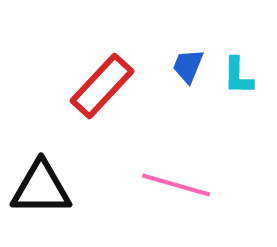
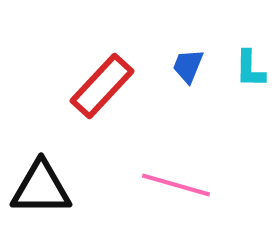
cyan L-shape: moved 12 px right, 7 px up
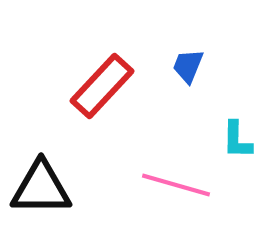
cyan L-shape: moved 13 px left, 71 px down
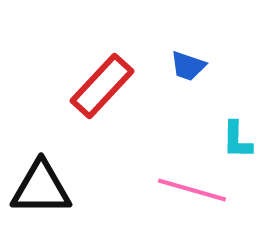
blue trapezoid: rotated 93 degrees counterclockwise
pink line: moved 16 px right, 5 px down
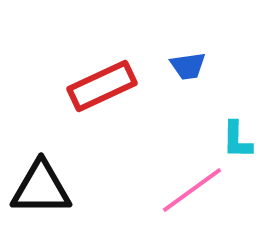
blue trapezoid: rotated 27 degrees counterclockwise
red rectangle: rotated 22 degrees clockwise
pink line: rotated 52 degrees counterclockwise
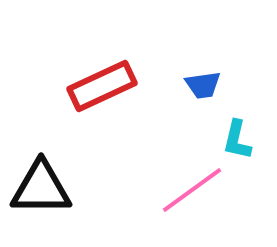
blue trapezoid: moved 15 px right, 19 px down
cyan L-shape: rotated 12 degrees clockwise
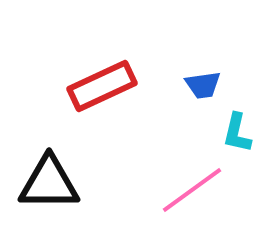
cyan L-shape: moved 7 px up
black triangle: moved 8 px right, 5 px up
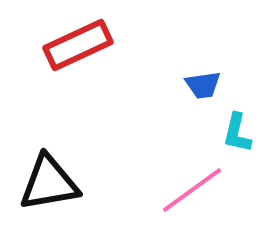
red rectangle: moved 24 px left, 41 px up
black triangle: rotated 10 degrees counterclockwise
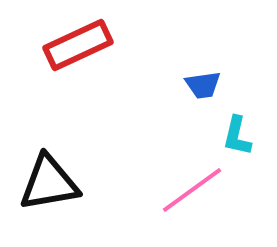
cyan L-shape: moved 3 px down
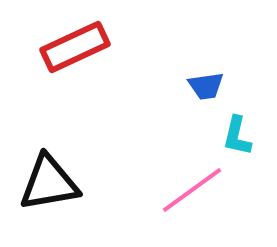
red rectangle: moved 3 px left, 2 px down
blue trapezoid: moved 3 px right, 1 px down
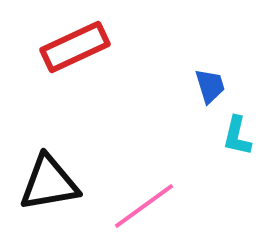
blue trapezoid: moved 4 px right; rotated 99 degrees counterclockwise
pink line: moved 48 px left, 16 px down
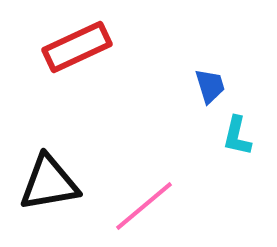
red rectangle: moved 2 px right
pink line: rotated 4 degrees counterclockwise
